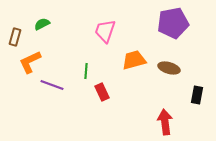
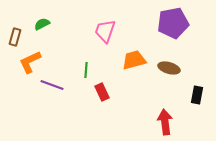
green line: moved 1 px up
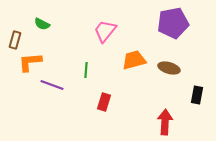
green semicircle: rotated 126 degrees counterclockwise
pink trapezoid: rotated 20 degrees clockwise
brown rectangle: moved 3 px down
orange L-shape: rotated 20 degrees clockwise
red rectangle: moved 2 px right, 10 px down; rotated 42 degrees clockwise
red arrow: rotated 10 degrees clockwise
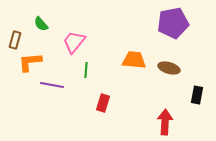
green semicircle: moved 1 px left; rotated 21 degrees clockwise
pink trapezoid: moved 31 px left, 11 px down
orange trapezoid: rotated 20 degrees clockwise
purple line: rotated 10 degrees counterclockwise
red rectangle: moved 1 px left, 1 px down
